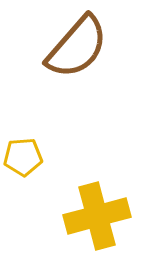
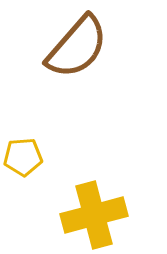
yellow cross: moved 3 px left, 1 px up
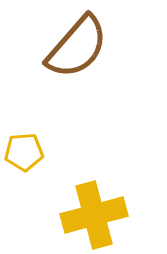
yellow pentagon: moved 1 px right, 5 px up
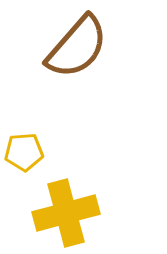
yellow cross: moved 28 px left, 2 px up
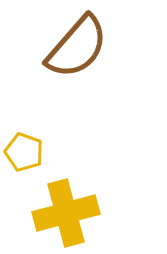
yellow pentagon: rotated 24 degrees clockwise
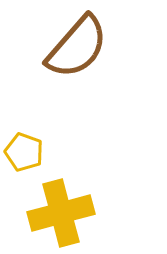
yellow cross: moved 5 px left
